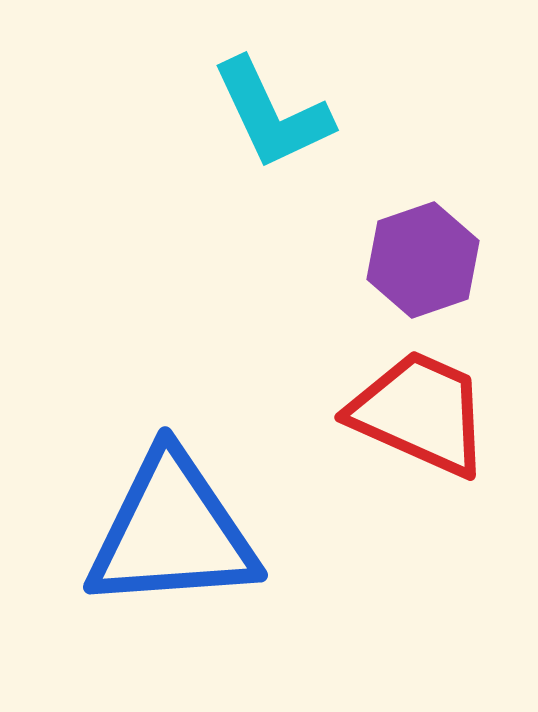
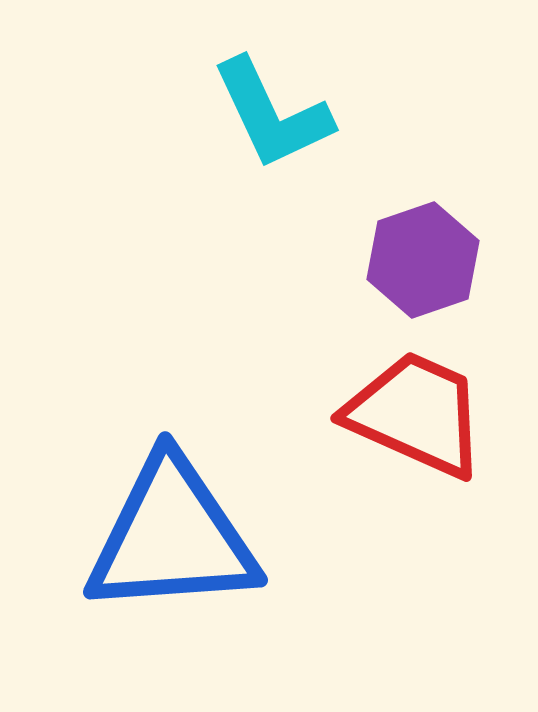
red trapezoid: moved 4 px left, 1 px down
blue triangle: moved 5 px down
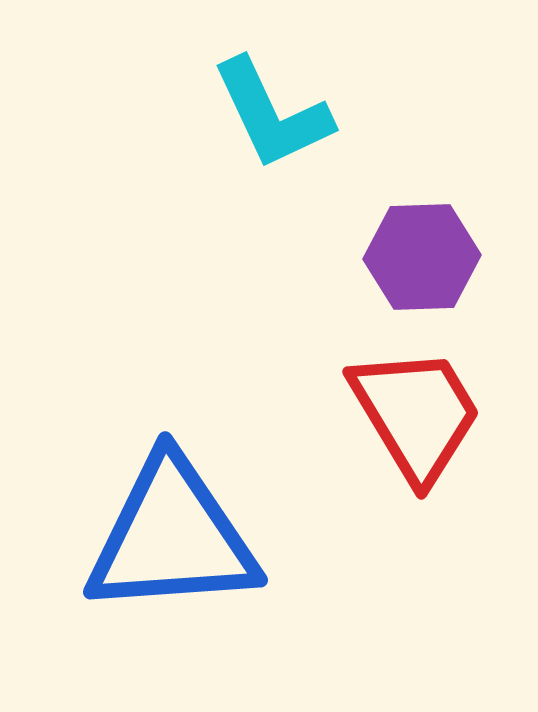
purple hexagon: moved 1 px left, 3 px up; rotated 17 degrees clockwise
red trapezoid: rotated 35 degrees clockwise
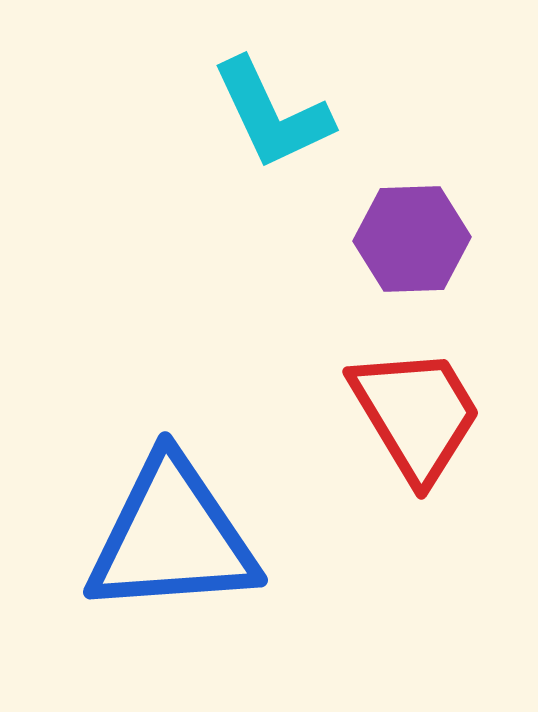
purple hexagon: moved 10 px left, 18 px up
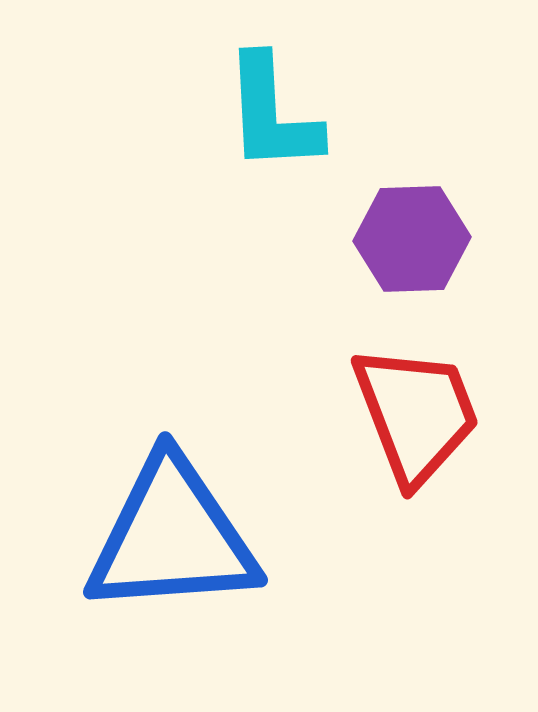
cyan L-shape: rotated 22 degrees clockwise
red trapezoid: rotated 10 degrees clockwise
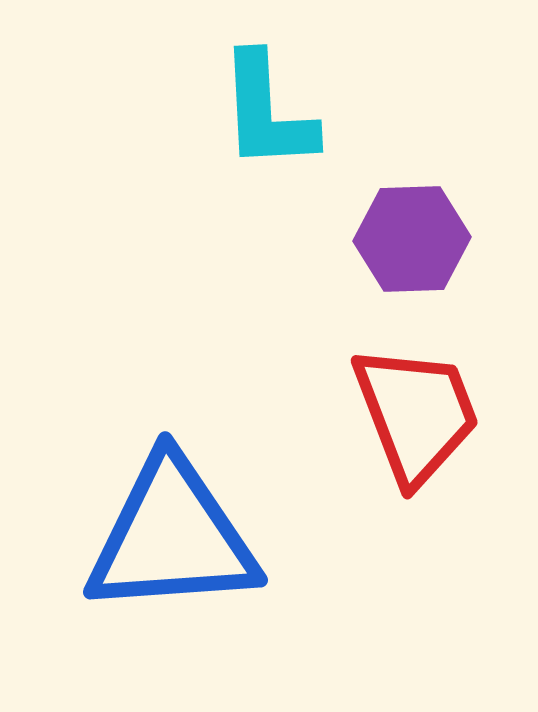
cyan L-shape: moved 5 px left, 2 px up
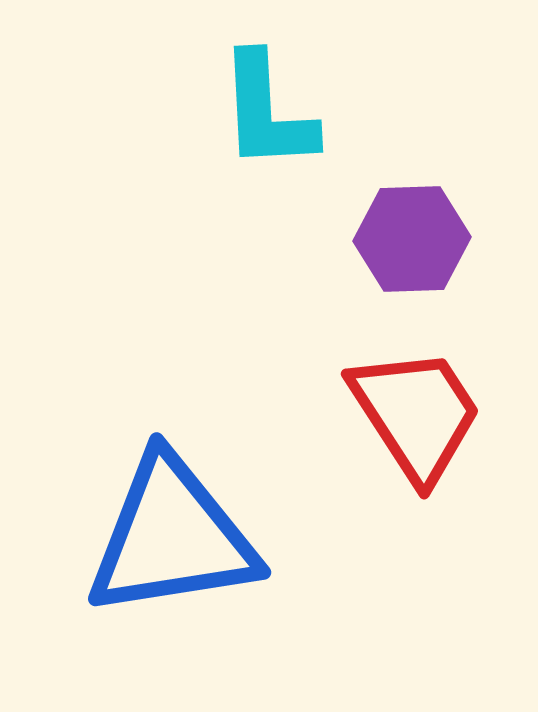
red trapezoid: rotated 12 degrees counterclockwise
blue triangle: rotated 5 degrees counterclockwise
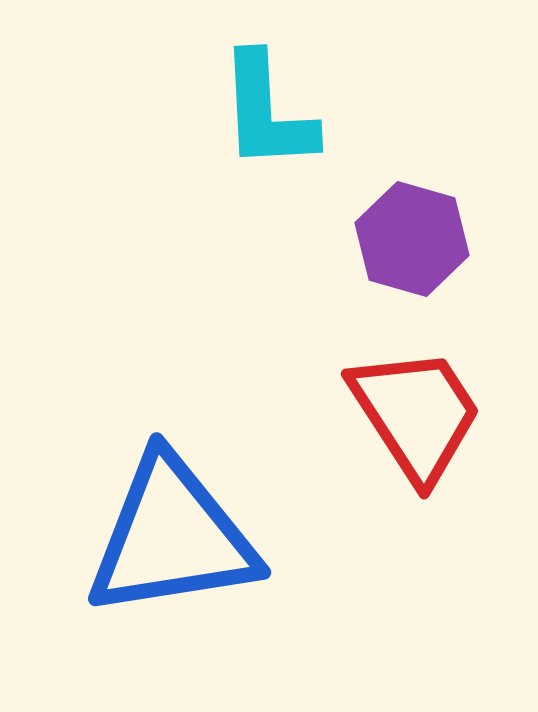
purple hexagon: rotated 18 degrees clockwise
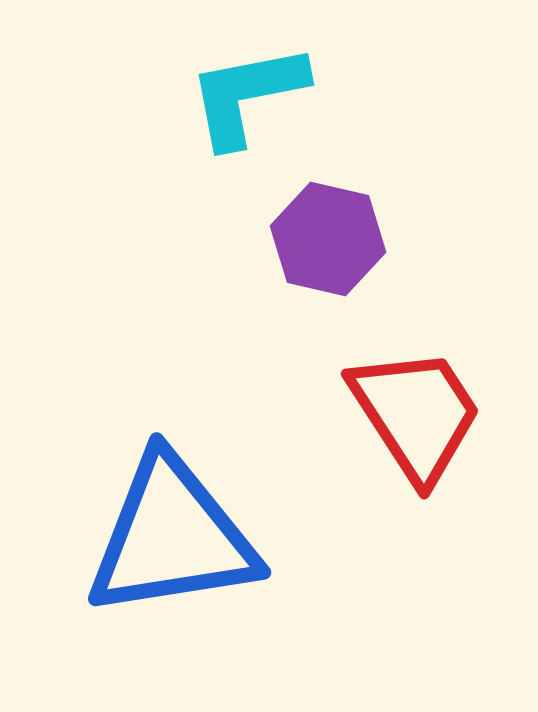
cyan L-shape: moved 20 px left, 17 px up; rotated 82 degrees clockwise
purple hexagon: moved 84 px left; rotated 3 degrees counterclockwise
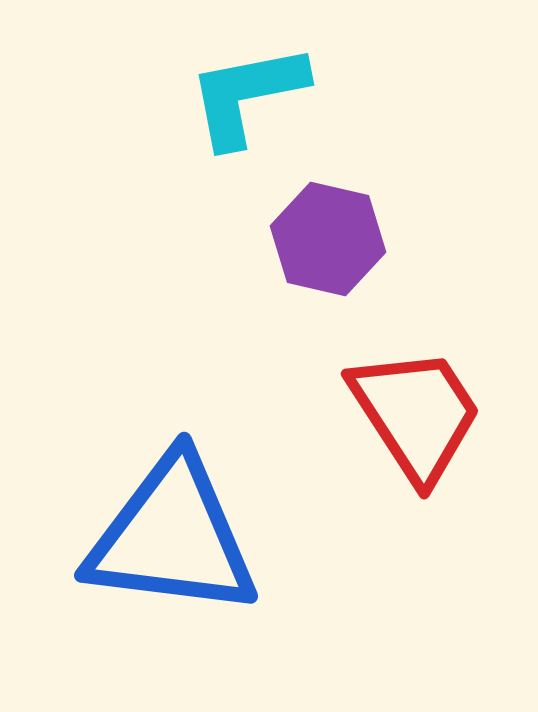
blue triangle: rotated 16 degrees clockwise
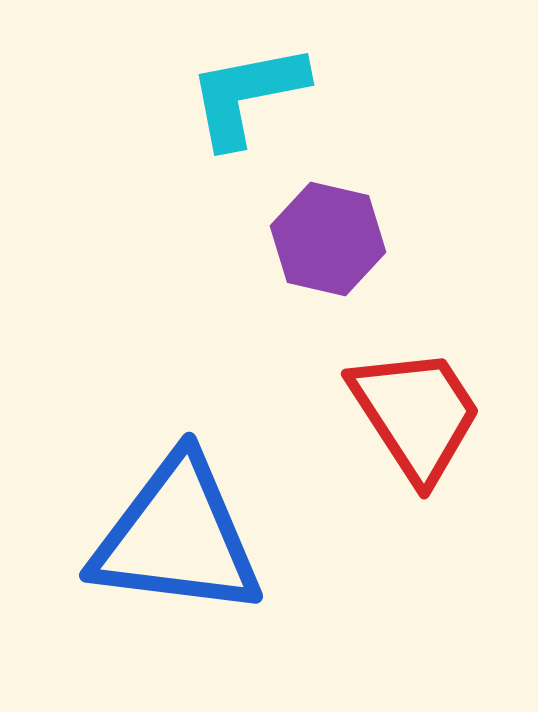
blue triangle: moved 5 px right
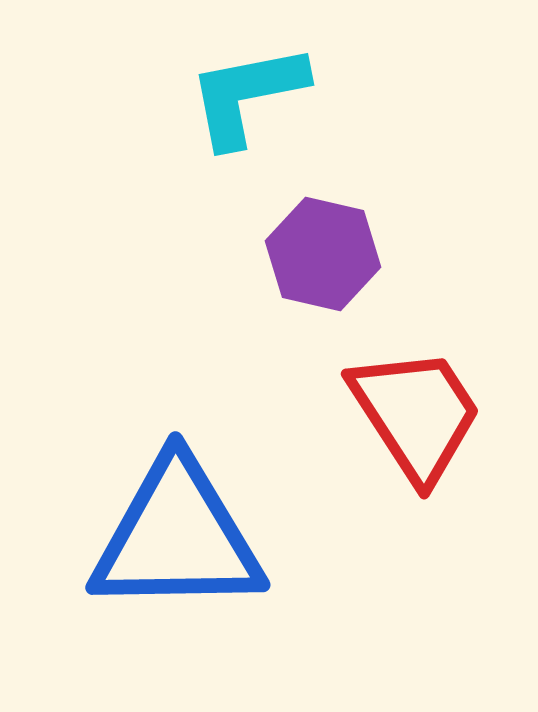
purple hexagon: moved 5 px left, 15 px down
blue triangle: rotated 8 degrees counterclockwise
